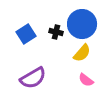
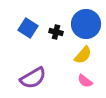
blue circle: moved 4 px right
blue square: moved 2 px right, 6 px up; rotated 24 degrees counterclockwise
yellow semicircle: moved 1 px right, 2 px down
pink semicircle: moved 1 px left, 1 px down
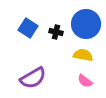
yellow semicircle: rotated 120 degrees counterclockwise
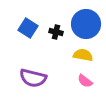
purple semicircle: rotated 44 degrees clockwise
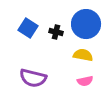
pink semicircle: rotated 49 degrees counterclockwise
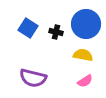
pink semicircle: rotated 21 degrees counterclockwise
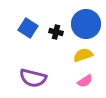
yellow semicircle: rotated 30 degrees counterclockwise
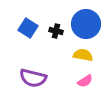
black cross: moved 1 px up
yellow semicircle: rotated 30 degrees clockwise
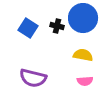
blue circle: moved 3 px left, 6 px up
black cross: moved 1 px right, 5 px up
pink semicircle: rotated 28 degrees clockwise
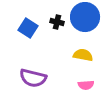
blue circle: moved 2 px right, 1 px up
black cross: moved 4 px up
pink semicircle: moved 1 px right, 4 px down
